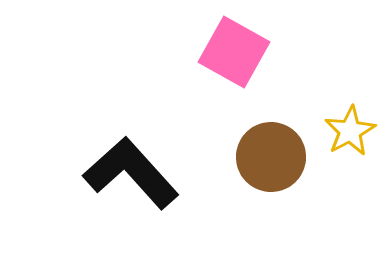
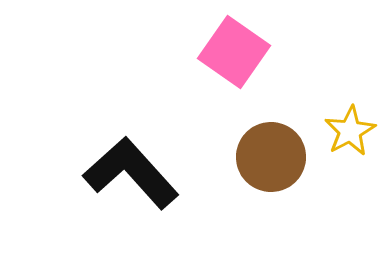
pink square: rotated 6 degrees clockwise
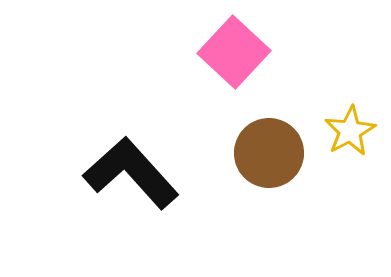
pink square: rotated 8 degrees clockwise
brown circle: moved 2 px left, 4 px up
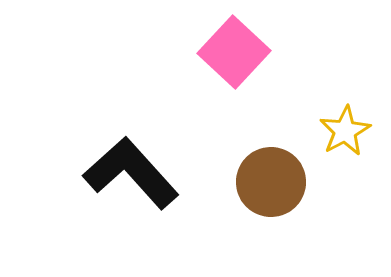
yellow star: moved 5 px left
brown circle: moved 2 px right, 29 px down
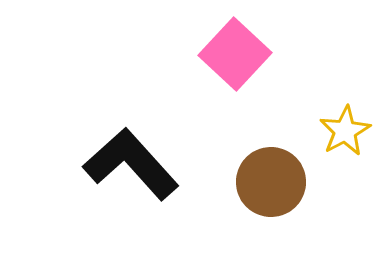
pink square: moved 1 px right, 2 px down
black L-shape: moved 9 px up
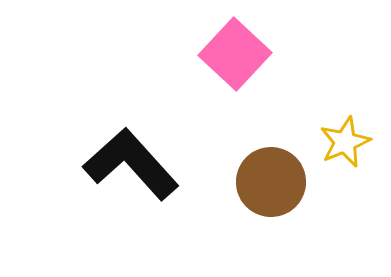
yellow star: moved 11 px down; rotated 6 degrees clockwise
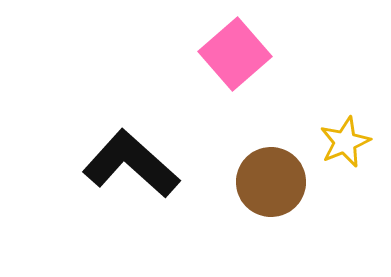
pink square: rotated 6 degrees clockwise
black L-shape: rotated 6 degrees counterclockwise
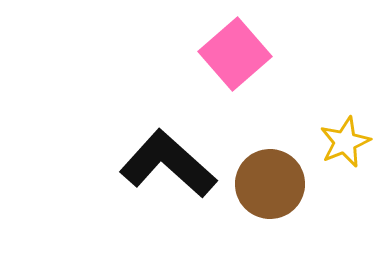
black L-shape: moved 37 px right
brown circle: moved 1 px left, 2 px down
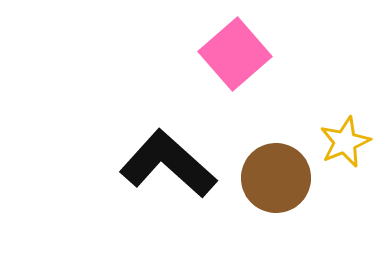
brown circle: moved 6 px right, 6 px up
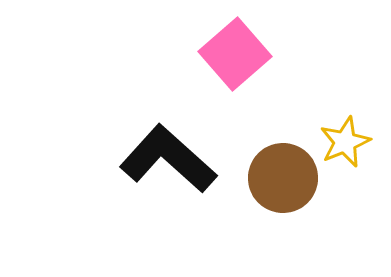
black L-shape: moved 5 px up
brown circle: moved 7 px right
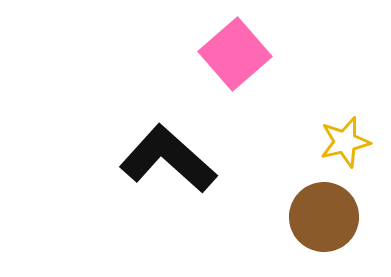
yellow star: rotated 9 degrees clockwise
brown circle: moved 41 px right, 39 px down
